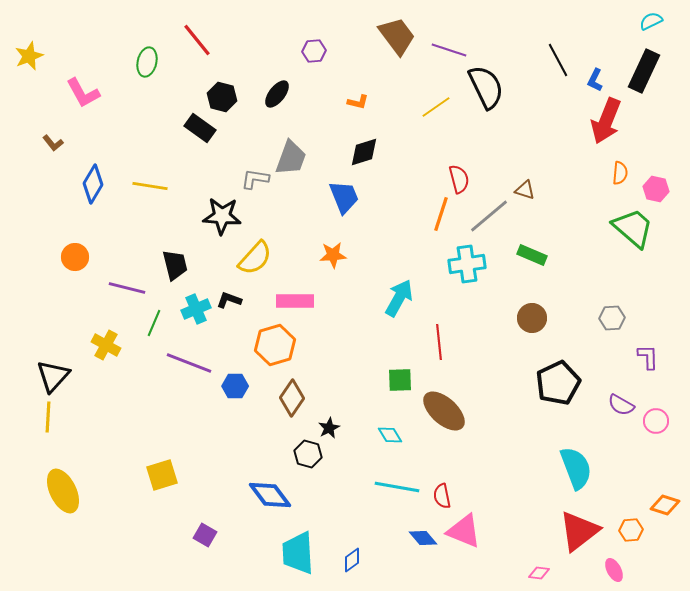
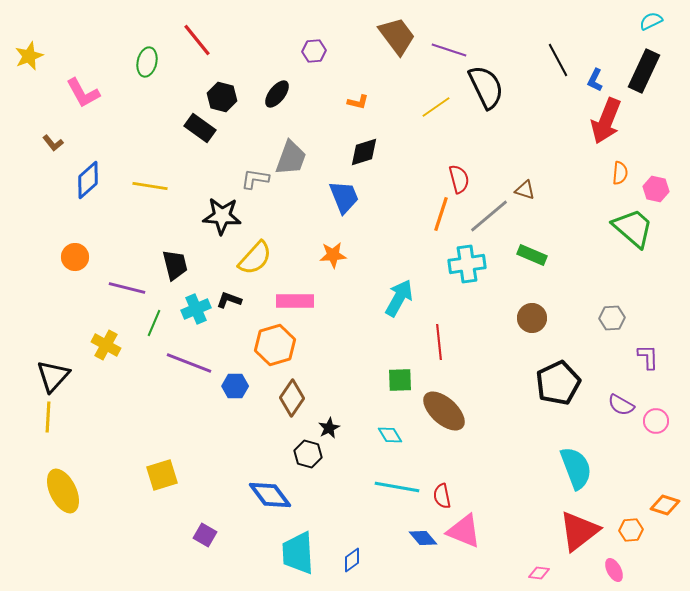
blue diamond at (93, 184): moved 5 px left, 4 px up; rotated 18 degrees clockwise
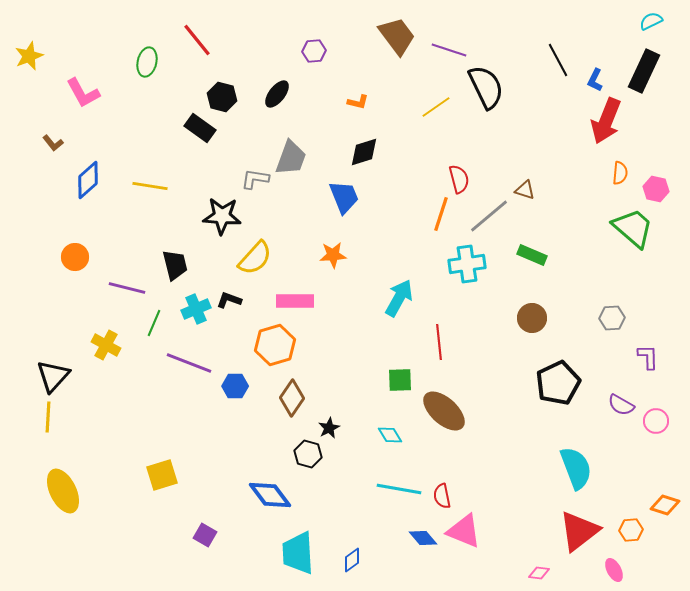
cyan line at (397, 487): moved 2 px right, 2 px down
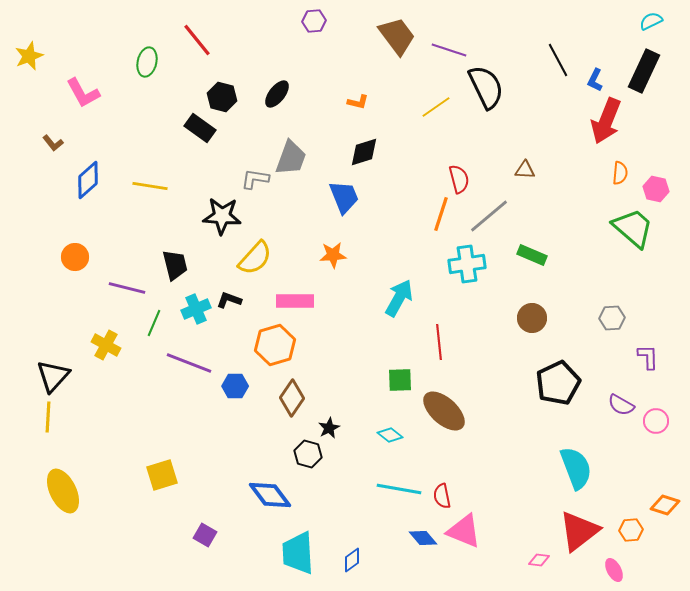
purple hexagon at (314, 51): moved 30 px up
brown triangle at (525, 190): moved 20 px up; rotated 15 degrees counterclockwise
cyan diamond at (390, 435): rotated 20 degrees counterclockwise
pink diamond at (539, 573): moved 13 px up
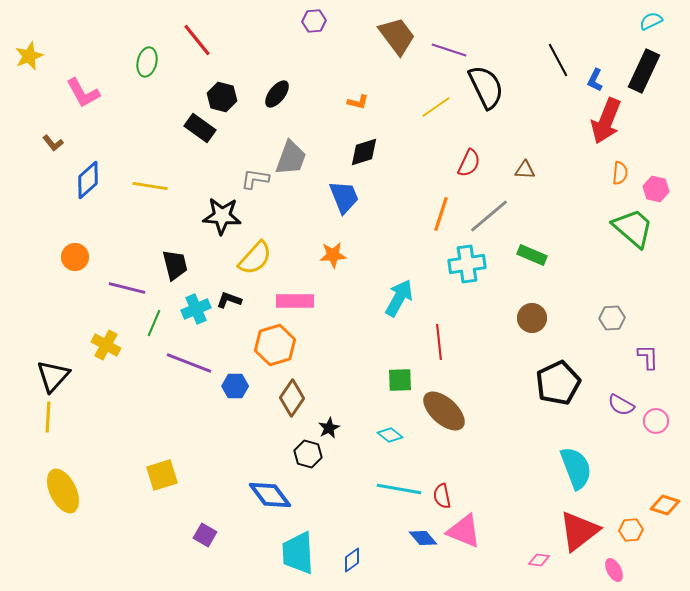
red semicircle at (459, 179): moved 10 px right, 16 px up; rotated 40 degrees clockwise
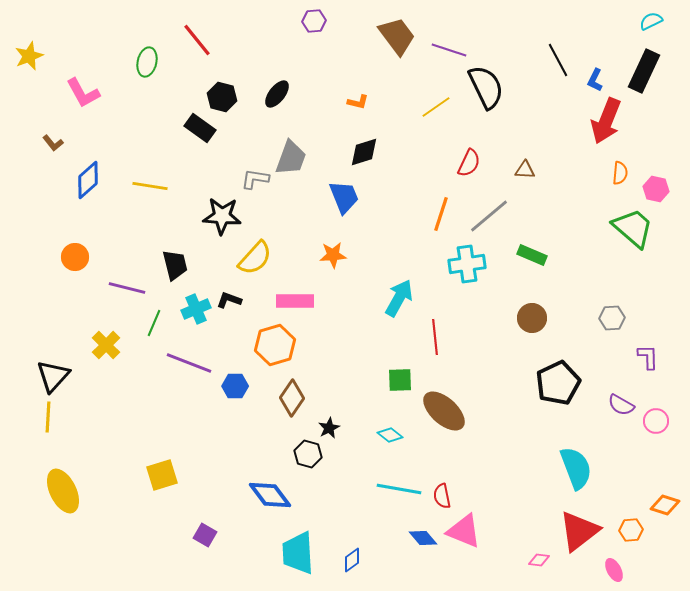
red line at (439, 342): moved 4 px left, 5 px up
yellow cross at (106, 345): rotated 16 degrees clockwise
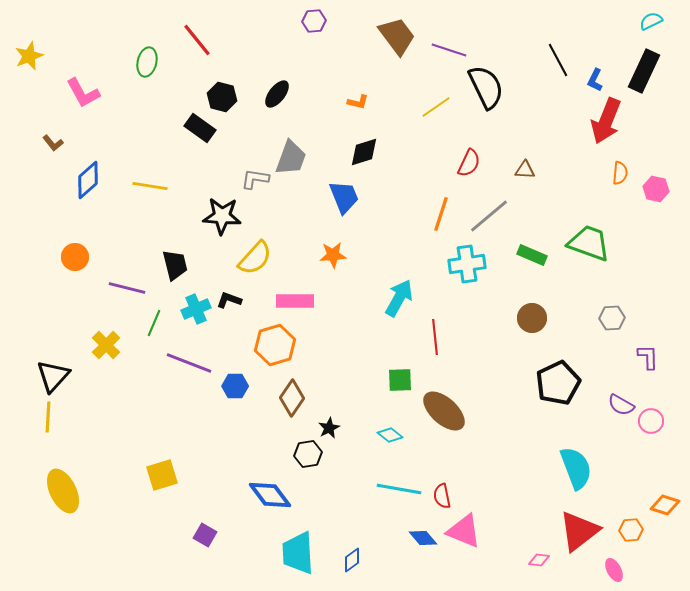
green trapezoid at (633, 228): moved 44 px left, 15 px down; rotated 21 degrees counterclockwise
pink circle at (656, 421): moved 5 px left
black hexagon at (308, 454): rotated 24 degrees counterclockwise
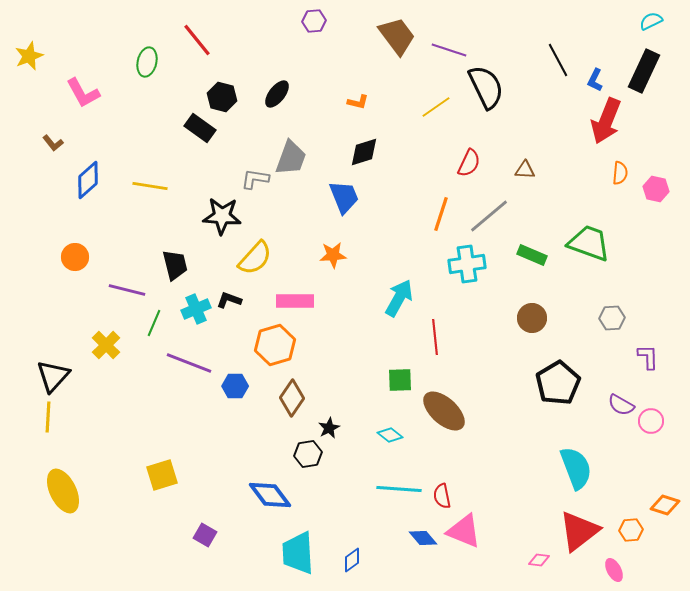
purple line at (127, 288): moved 2 px down
black pentagon at (558, 383): rotated 6 degrees counterclockwise
cyan line at (399, 489): rotated 6 degrees counterclockwise
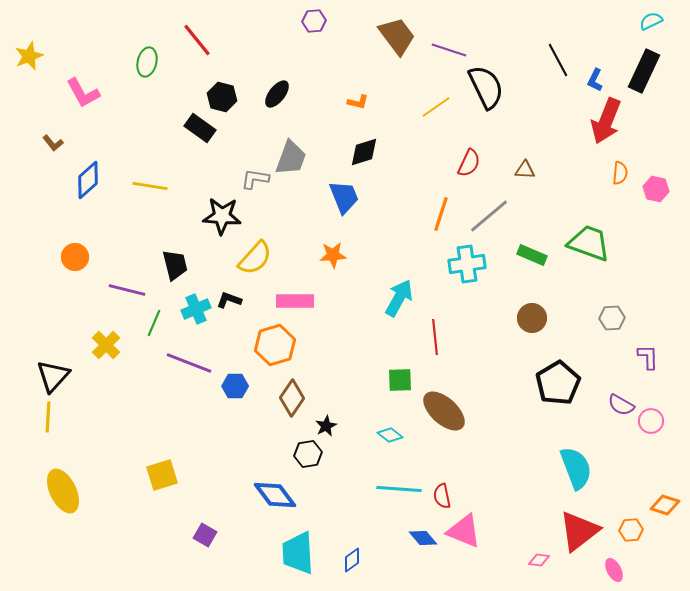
black star at (329, 428): moved 3 px left, 2 px up
blue diamond at (270, 495): moved 5 px right
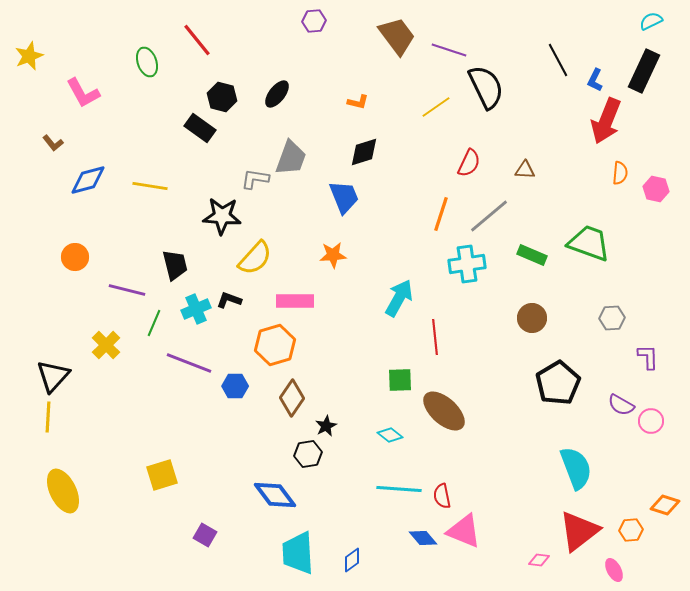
green ellipse at (147, 62): rotated 32 degrees counterclockwise
blue diamond at (88, 180): rotated 27 degrees clockwise
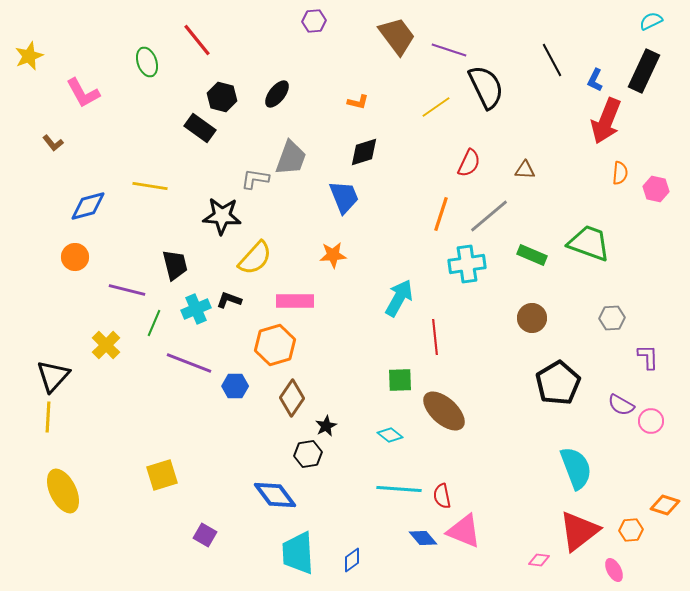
black line at (558, 60): moved 6 px left
blue diamond at (88, 180): moved 26 px down
